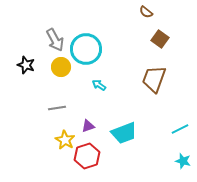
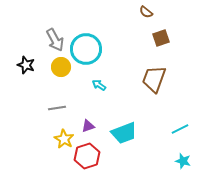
brown square: moved 1 px right, 1 px up; rotated 36 degrees clockwise
yellow star: moved 1 px left, 1 px up
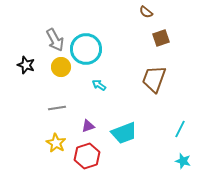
cyan line: rotated 36 degrees counterclockwise
yellow star: moved 8 px left, 4 px down
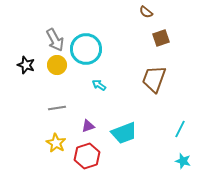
yellow circle: moved 4 px left, 2 px up
